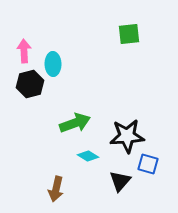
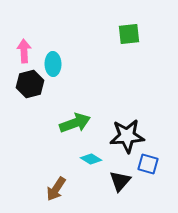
cyan diamond: moved 3 px right, 3 px down
brown arrow: rotated 20 degrees clockwise
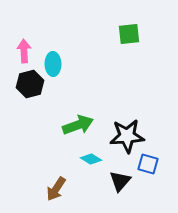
green arrow: moved 3 px right, 2 px down
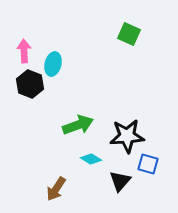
green square: rotated 30 degrees clockwise
cyan ellipse: rotated 15 degrees clockwise
black hexagon: rotated 24 degrees counterclockwise
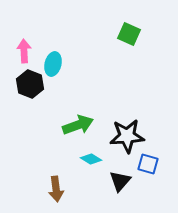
brown arrow: rotated 40 degrees counterclockwise
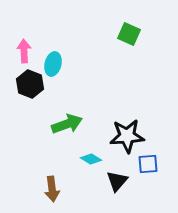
green arrow: moved 11 px left, 1 px up
blue square: rotated 20 degrees counterclockwise
black triangle: moved 3 px left
brown arrow: moved 4 px left
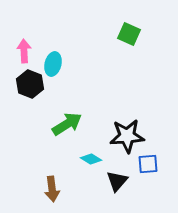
green arrow: rotated 12 degrees counterclockwise
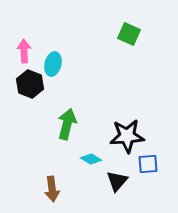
green arrow: rotated 44 degrees counterclockwise
